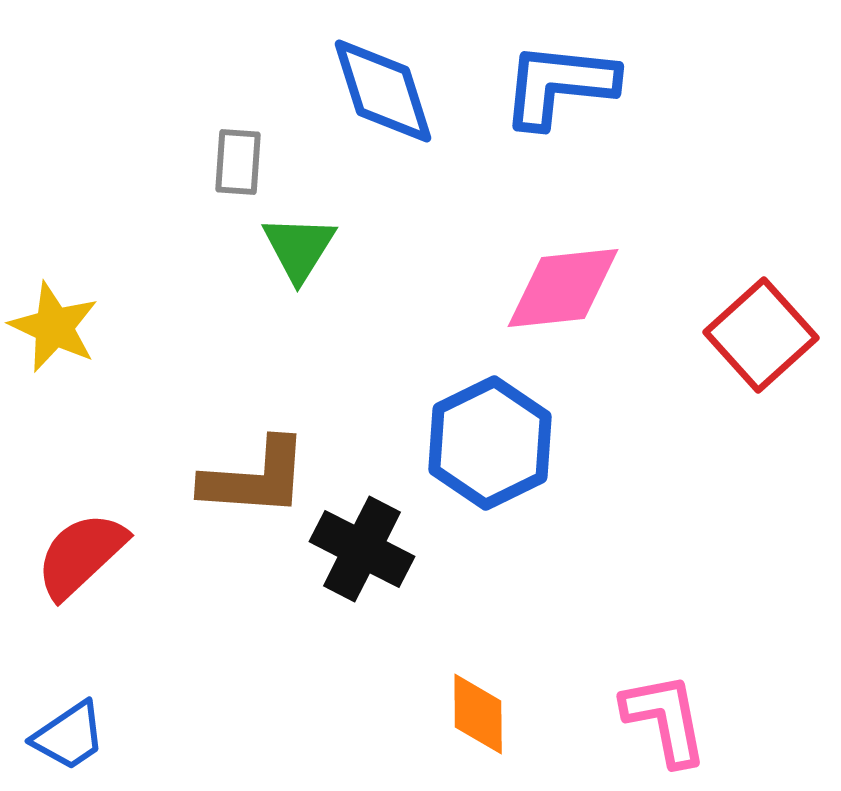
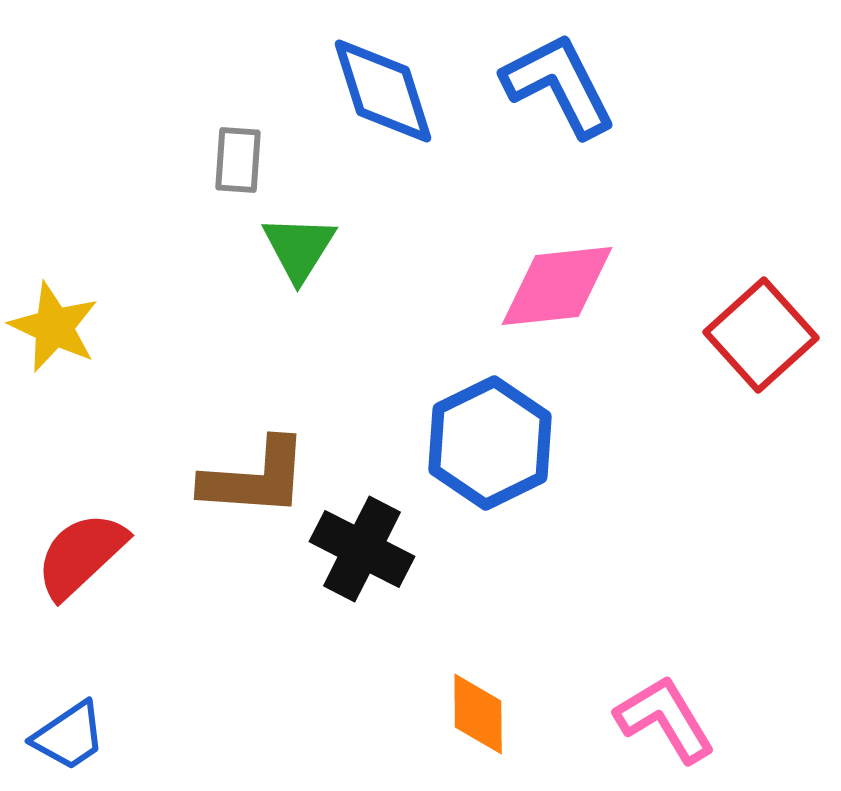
blue L-shape: rotated 57 degrees clockwise
gray rectangle: moved 2 px up
pink diamond: moved 6 px left, 2 px up
pink L-shape: rotated 20 degrees counterclockwise
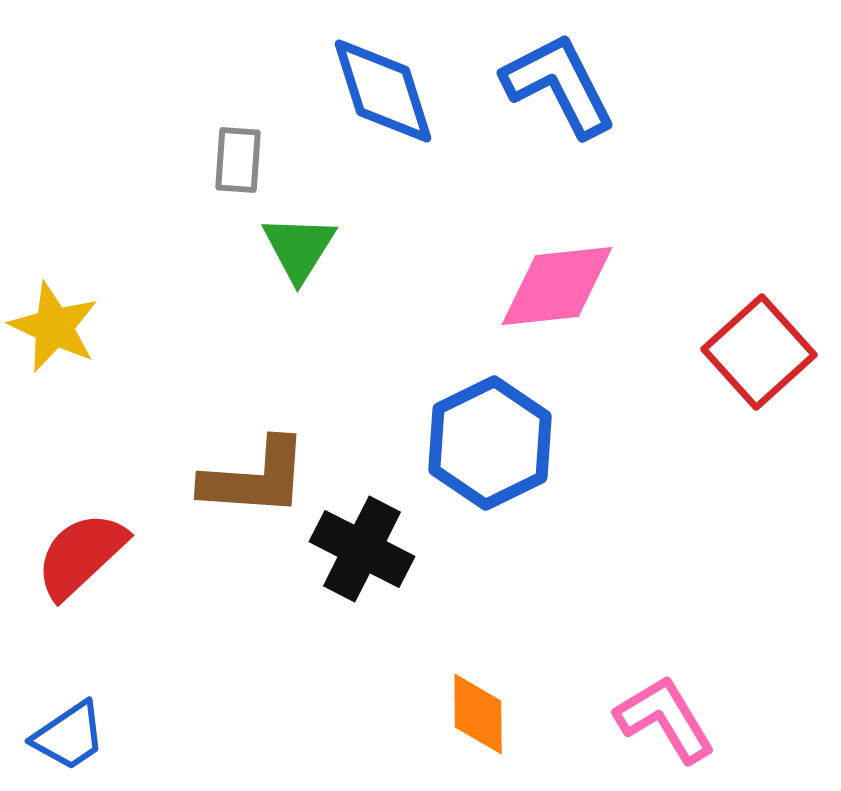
red square: moved 2 px left, 17 px down
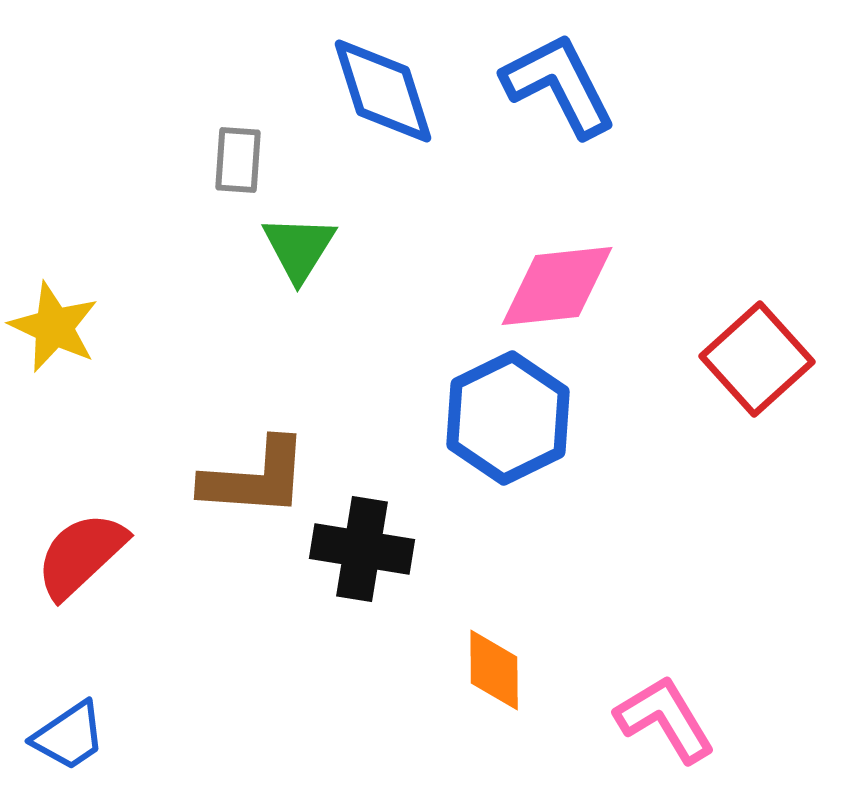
red square: moved 2 px left, 7 px down
blue hexagon: moved 18 px right, 25 px up
black cross: rotated 18 degrees counterclockwise
orange diamond: moved 16 px right, 44 px up
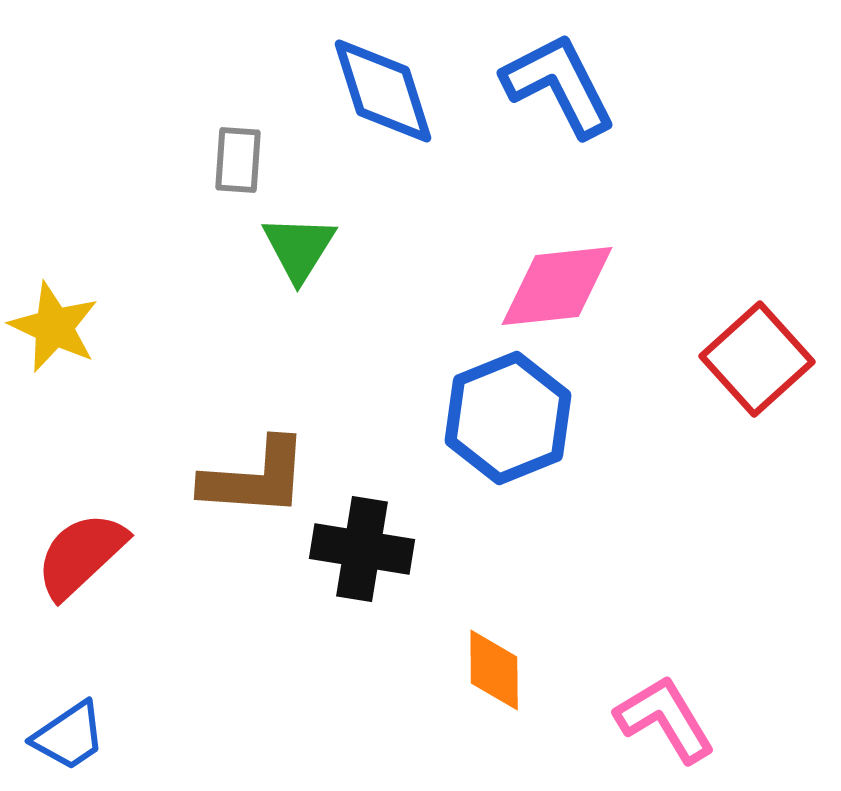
blue hexagon: rotated 4 degrees clockwise
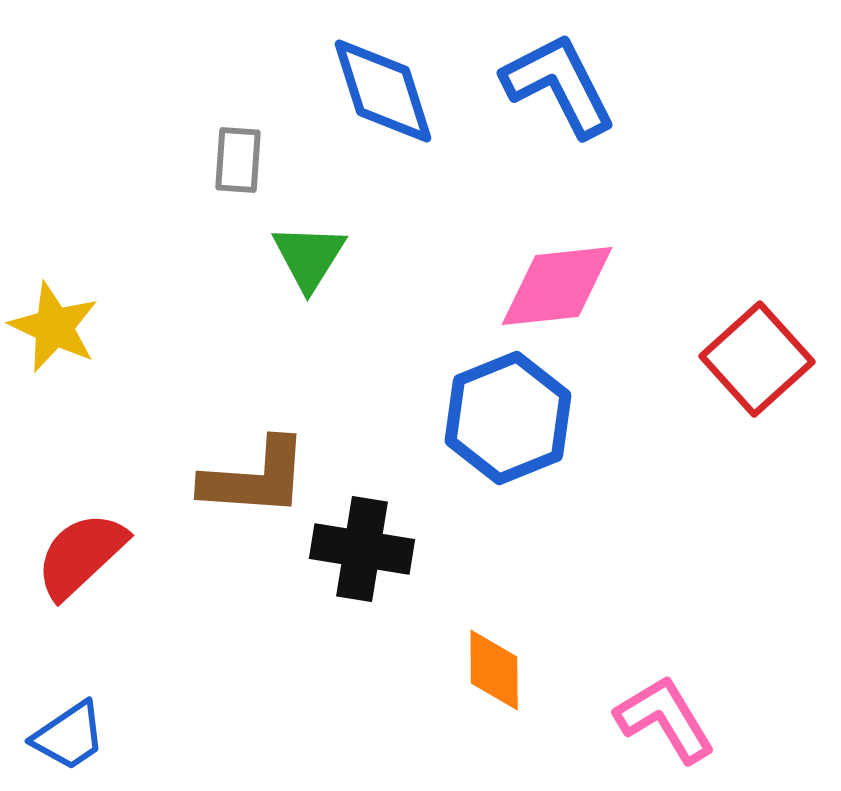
green triangle: moved 10 px right, 9 px down
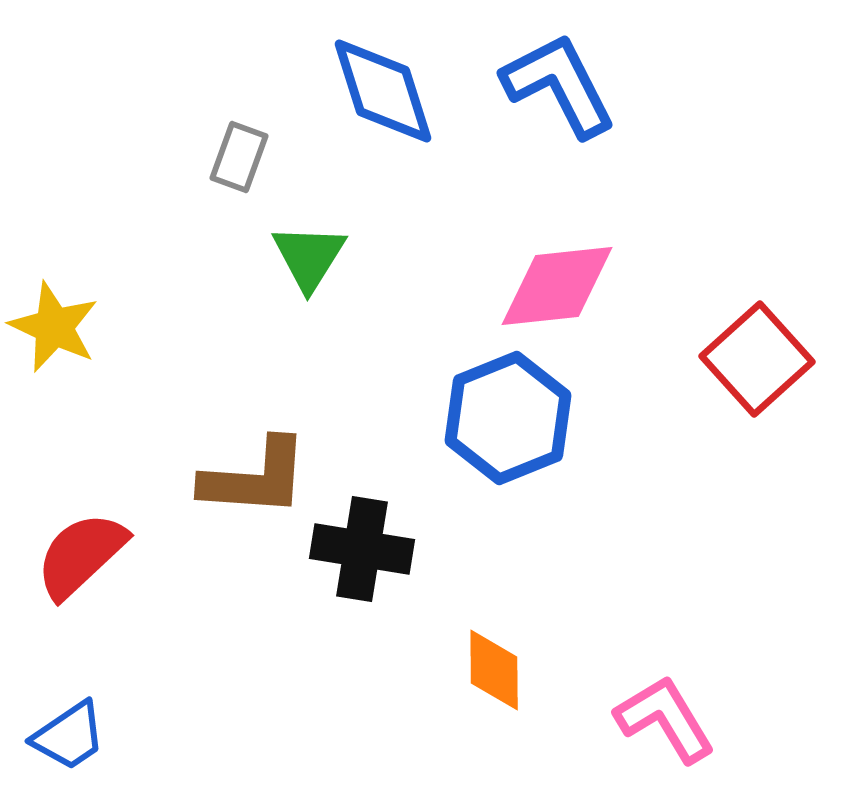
gray rectangle: moved 1 px right, 3 px up; rotated 16 degrees clockwise
